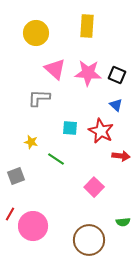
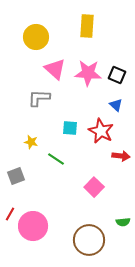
yellow circle: moved 4 px down
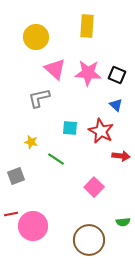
gray L-shape: rotated 15 degrees counterclockwise
red line: moved 1 px right; rotated 48 degrees clockwise
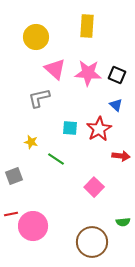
red star: moved 2 px left, 2 px up; rotated 15 degrees clockwise
gray square: moved 2 px left
brown circle: moved 3 px right, 2 px down
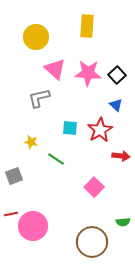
black square: rotated 24 degrees clockwise
red star: moved 1 px right, 1 px down
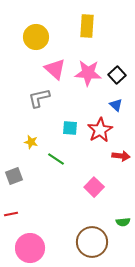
pink circle: moved 3 px left, 22 px down
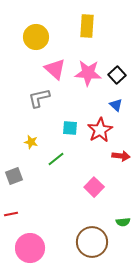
green line: rotated 72 degrees counterclockwise
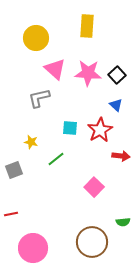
yellow circle: moved 1 px down
gray square: moved 6 px up
pink circle: moved 3 px right
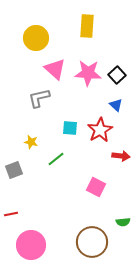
pink square: moved 2 px right; rotated 18 degrees counterclockwise
pink circle: moved 2 px left, 3 px up
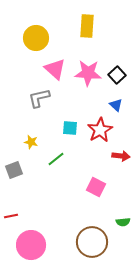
red line: moved 2 px down
